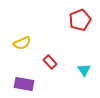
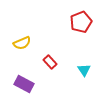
red pentagon: moved 1 px right, 2 px down
purple rectangle: rotated 18 degrees clockwise
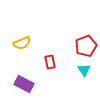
red pentagon: moved 5 px right, 24 px down
red rectangle: rotated 32 degrees clockwise
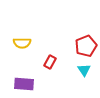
yellow semicircle: rotated 24 degrees clockwise
red rectangle: rotated 40 degrees clockwise
purple rectangle: rotated 24 degrees counterclockwise
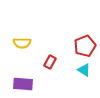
red pentagon: moved 1 px left
cyan triangle: rotated 24 degrees counterclockwise
purple rectangle: moved 1 px left
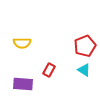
red rectangle: moved 1 px left, 8 px down
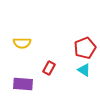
red pentagon: moved 2 px down
red rectangle: moved 2 px up
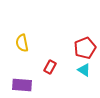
yellow semicircle: rotated 78 degrees clockwise
red rectangle: moved 1 px right, 1 px up
purple rectangle: moved 1 px left, 1 px down
